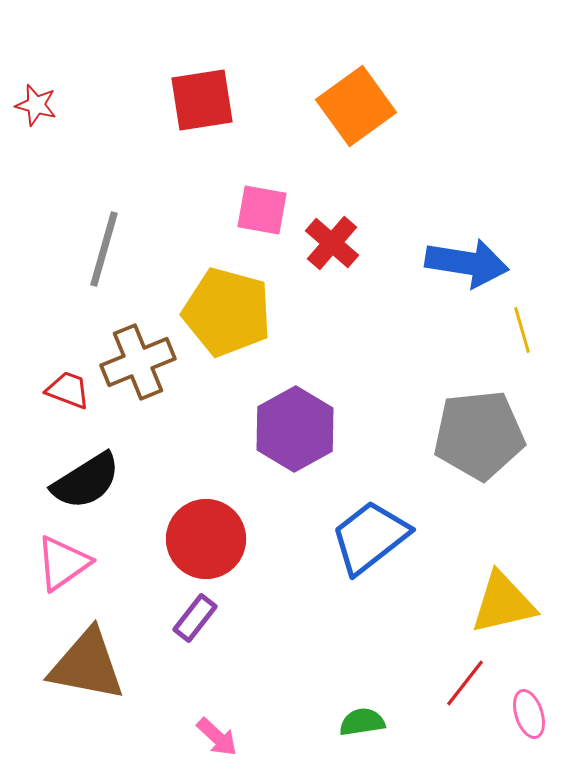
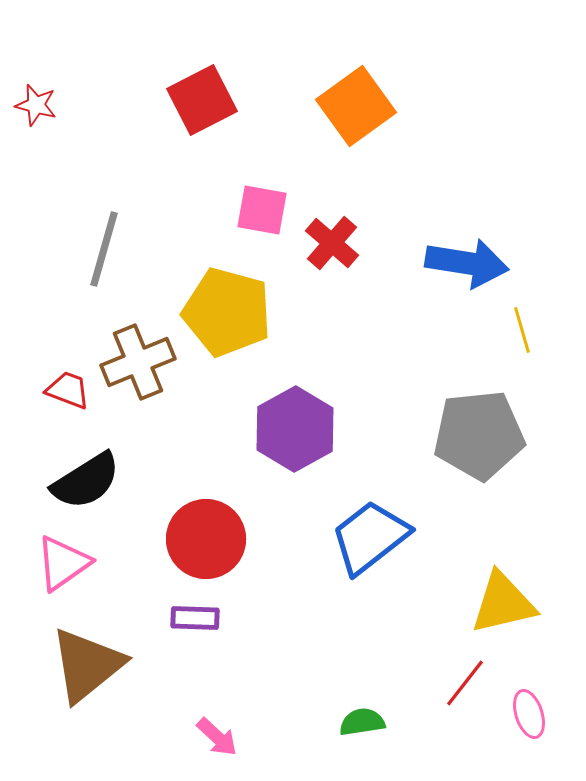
red square: rotated 18 degrees counterclockwise
purple rectangle: rotated 54 degrees clockwise
brown triangle: rotated 50 degrees counterclockwise
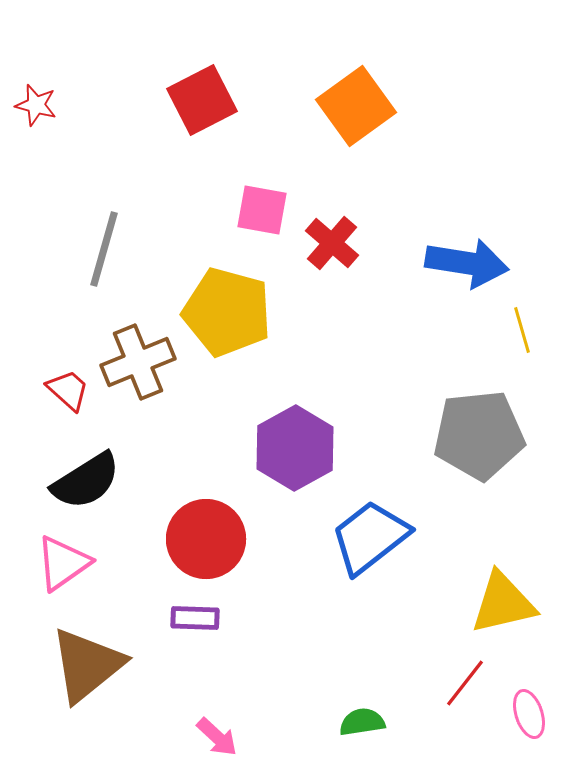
red trapezoid: rotated 21 degrees clockwise
purple hexagon: moved 19 px down
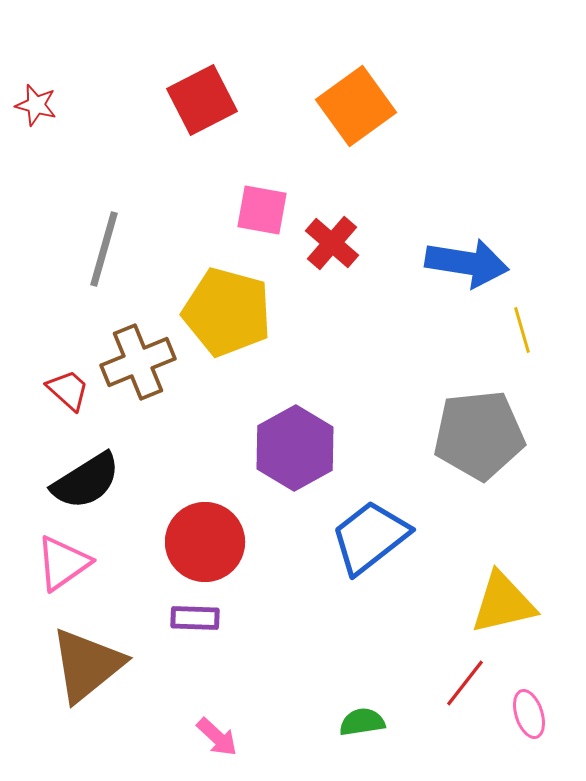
red circle: moved 1 px left, 3 px down
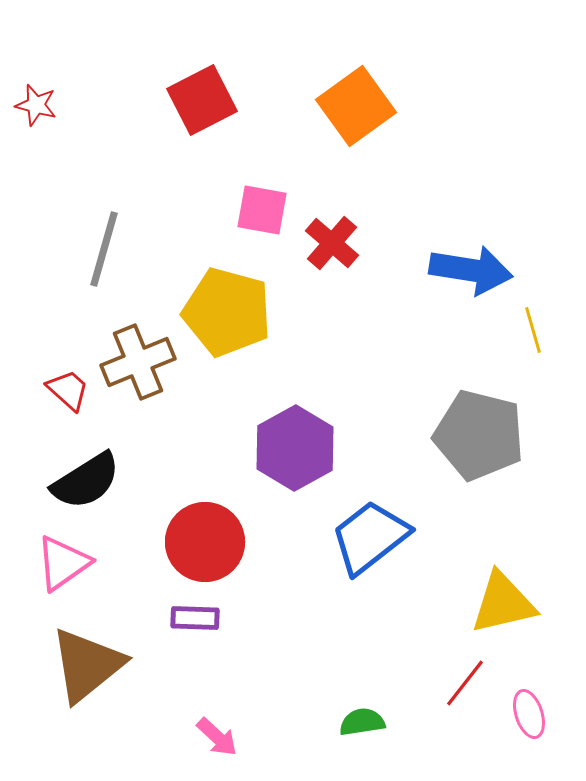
blue arrow: moved 4 px right, 7 px down
yellow line: moved 11 px right
gray pentagon: rotated 20 degrees clockwise
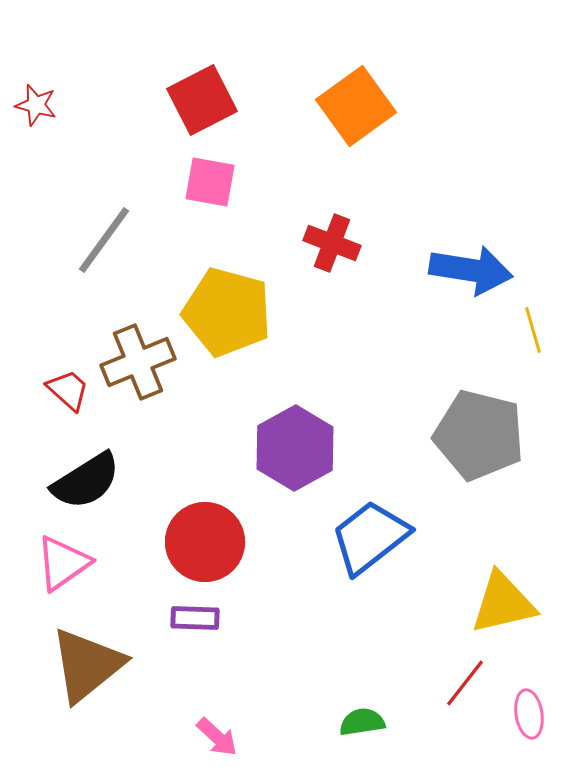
pink square: moved 52 px left, 28 px up
red cross: rotated 20 degrees counterclockwise
gray line: moved 9 px up; rotated 20 degrees clockwise
pink ellipse: rotated 9 degrees clockwise
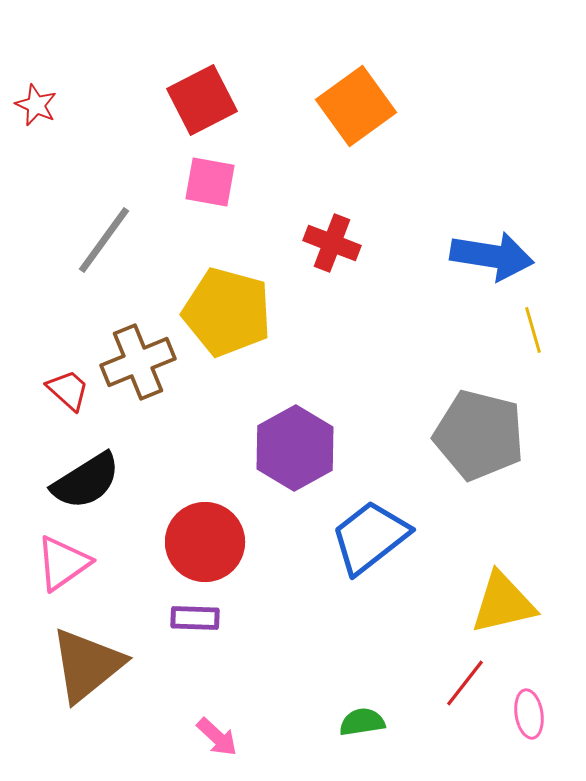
red star: rotated 9 degrees clockwise
blue arrow: moved 21 px right, 14 px up
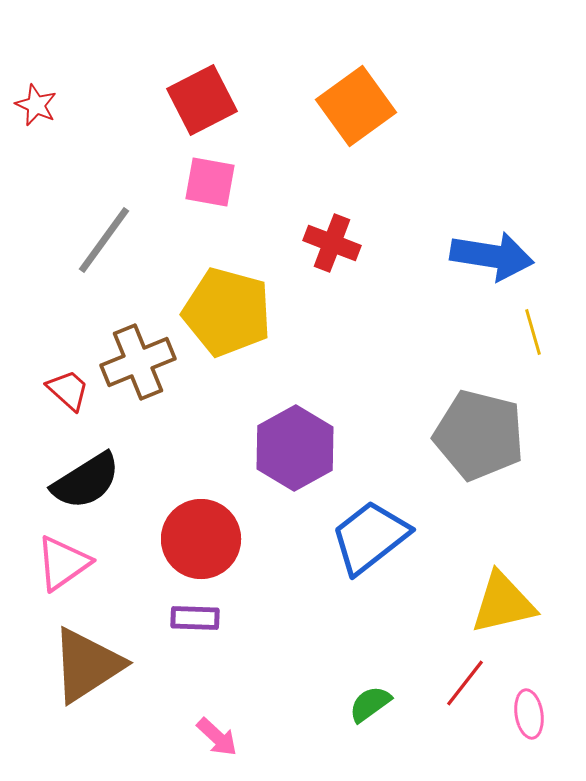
yellow line: moved 2 px down
red circle: moved 4 px left, 3 px up
brown triangle: rotated 6 degrees clockwise
green semicircle: moved 8 px right, 18 px up; rotated 27 degrees counterclockwise
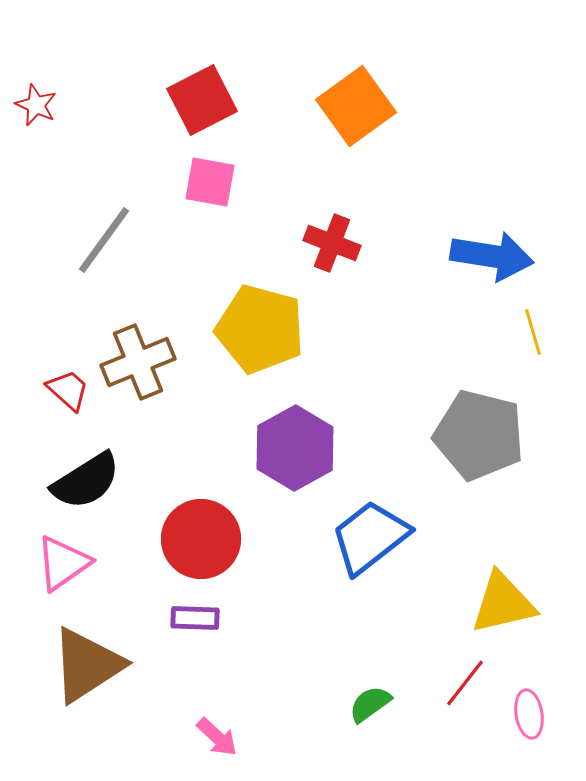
yellow pentagon: moved 33 px right, 17 px down
